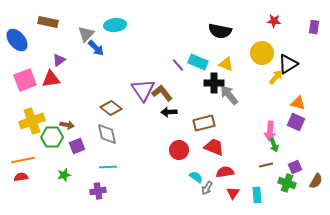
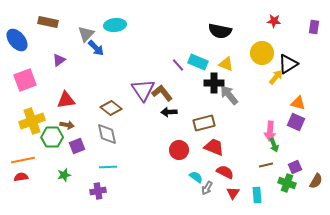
red triangle at (51, 79): moved 15 px right, 21 px down
red semicircle at (225, 172): rotated 36 degrees clockwise
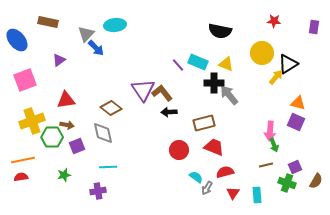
gray diamond at (107, 134): moved 4 px left, 1 px up
red semicircle at (225, 172): rotated 42 degrees counterclockwise
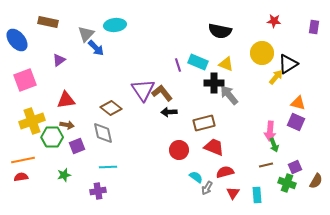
purple line at (178, 65): rotated 24 degrees clockwise
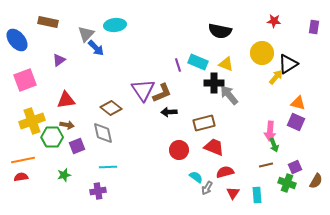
brown L-shape at (162, 93): rotated 105 degrees clockwise
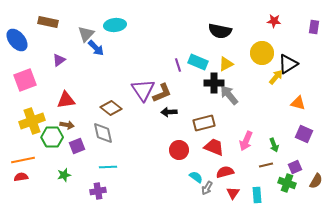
yellow triangle at (226, 64): rotated 49 degrees counterclockwise
purple square at (296, 122): moved 8 px right, 12 px down
pink arrow at (270, 131): moved 24 px left, 10 px down; rotated 18 degrees clockwise
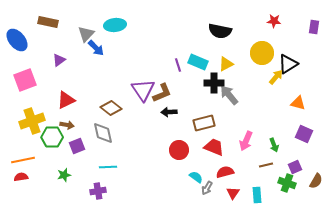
red triangle at (66, 100): rotated 18 degrees counterclockwise
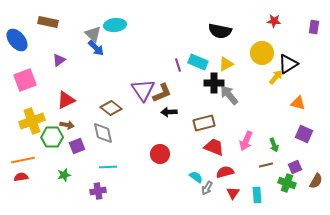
gray triangle at (86, 34): moved 7 px right; rotated 30 degrees counterclockwise
red circle at (179, 150): moved 19 px left, 4 px down
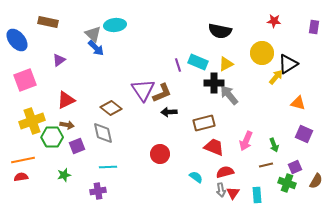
gray arrow at (207, 188): moved 14 px right, 2 px down; rotated 40 degrees counterclockwise
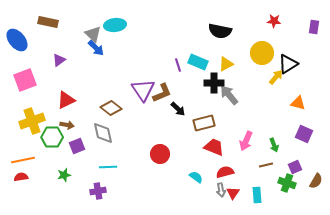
black arrow at (169, 112): moved 9 px right, 3 px up; rotated 133 degrees counterclockwise
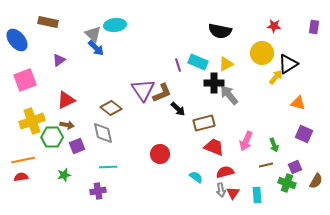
red star at (274, 21): moved 5 px down
